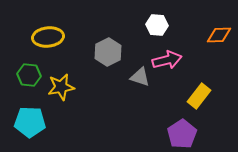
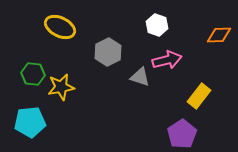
white hexagon: rotated 15 degrees clockwise
yellow ellipse: moved 12 px right, 10 px up; rotated 32 degrees clockwise
green hexagon: moved 4 px right, 1 px up
cyan pentagon: rotated 8 degrees counterclockwise
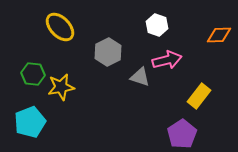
yellow ellipse: rotated 20 degrees clockwise
cyan pentagon: rotated 16 degrees counterclockwise
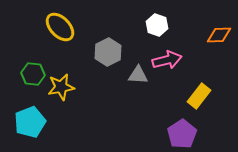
gray triangle: moved 2 px left, 2 px up; rotated 15 degrees counterclockwise
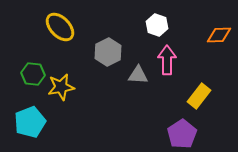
pink arrow: rotated 76 degrees counterclockwise
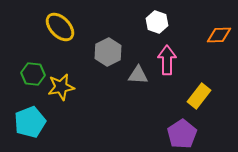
white hexagon: moved 3 px up
